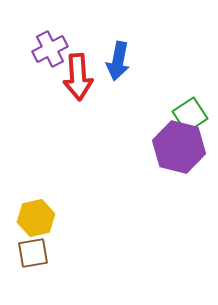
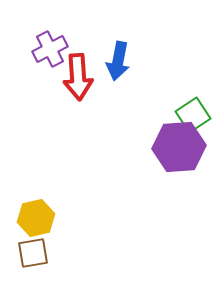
green square: moved 3 px right
purple hexagon: rotated 18 degrees counterclockwise
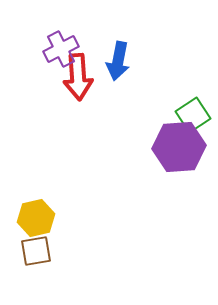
purple cross: moved 11 px right
brown square: moved 3 px right, 2 px up
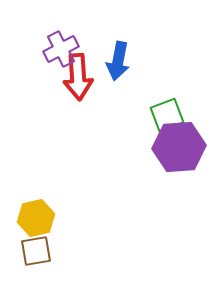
green square: moved 26 px left; rotated 12 degrees clockwise
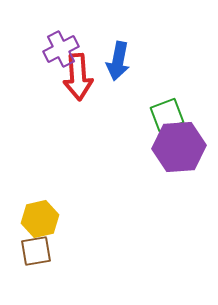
yellow hexagon: moved 4 px right, 1 px down
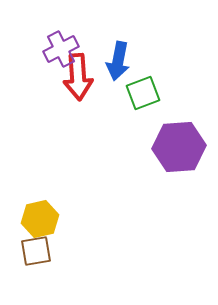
green square: moved 24 px left, 22 px up
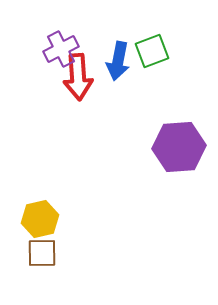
green square: moved 9 px right, 42 px up
brown square: moved 6 px right, 2 px down; rotated 8 degrees clockwise
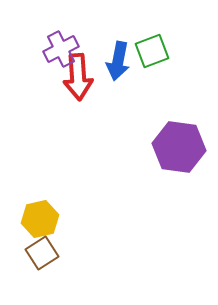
purple hexagon: rotated 12 degrees clockwise
brown square: rotated 32 degrees counterclockwise
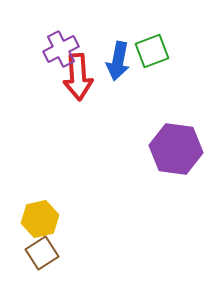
purple hexagon: moved 3 px left, 2 px down
